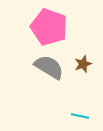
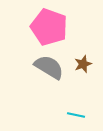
cyan line: moved 4 px left, 1 px up
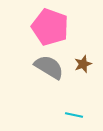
pink pentagon: moved 1 px right
cyan line: moved 2 px left
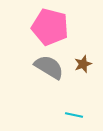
pink pentagon: rotated 6 degrees counterclockwise
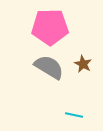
pink pentagon: rotated 15 degrees counterclockwise
brown star: rotated 24 degrees counterclockwise
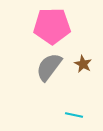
pink pentagon: moved 2 px right, 1 px up
gray semicircle: rotated 84 degrees counterclockwise
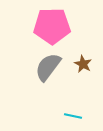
gray semicircle: moved 1 px left
cyan line: moved 1 px left, 1 px down
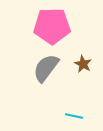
gray semicircle: moved 2 px left, 1 px down
cyan line: moved 1 px right
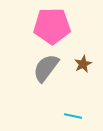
brown star: rotated 18 degrees clockwise
cyan line: moved 1 px left
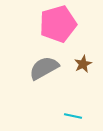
pink pentagon: moved 6 px right, 2 px up; rotated 15 degrees counterclockwise
gray semicircle: moved 2 px left; rotated 24 degrees clockwise
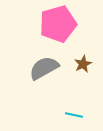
cyan line: moved 1 px right, 1 px up
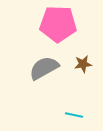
pink pentagon: rotated 18 degrees clockwise
brown star: rotated 18 degrees clockwise
